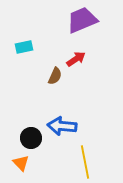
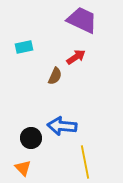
purple trapezoid: rotated 48 degrees clockwise
red arrow: moved 2 px up
orange triangle: moved 2 px right, 5 px down
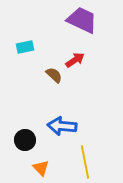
cyan rectangle: moved 1 px right
red arrow: moved 1 px left, 3 px down
brown semicircle: moved 1 px left, 1 px up; rotated 72 degrees counterclockwise
black circle: moved 6 px left, 2 px down
orange triangle: moved 18 px right
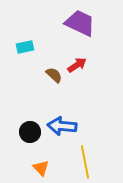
purple trapezoid: moved 2 px left, 3 px down
red arrow: moved 2 px right, 5 px down
black circle: moved 5 px right, 8 px up
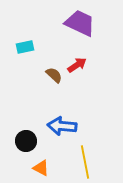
black circle: moved 4 px left, 9 px down
orange triangle: rotated 18 degrees counterclockwise
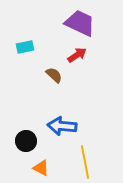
red arrow: moved 10 px up
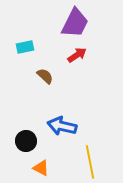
purple trapezoid: moved 5 px left; rotated 92 degrees clockwise
brown semicircle: moved 9 px left, 1 px down
blue arrow: rotated 8 degrees clockwise
yellow line: moved 5 px right
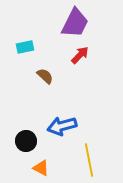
red arrow: moved 3 px right; rotated 12 degrees counterclockwise
blue arrow: rotated 28 degrees counterclockwise
yellow line: moved 1 px left, 2 px up
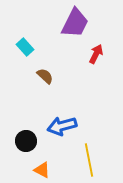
cyan rectangle: rotated 60 degrees clockwise
red arrow: moved 16 px right, 1 px up; rotated 18 degrees counterclockwise
orange triangle: moved 1 px right, 2 px down
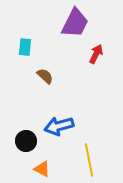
cyan rectangle: rotated 48 degrees clockwise
blue arrow: moved 3 px left
orange triangle: moved 1 px up
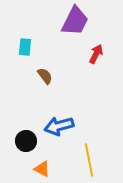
purple trapezoid: moved 2 px up
brown semicircle: rotated 12 degrees clockwise
